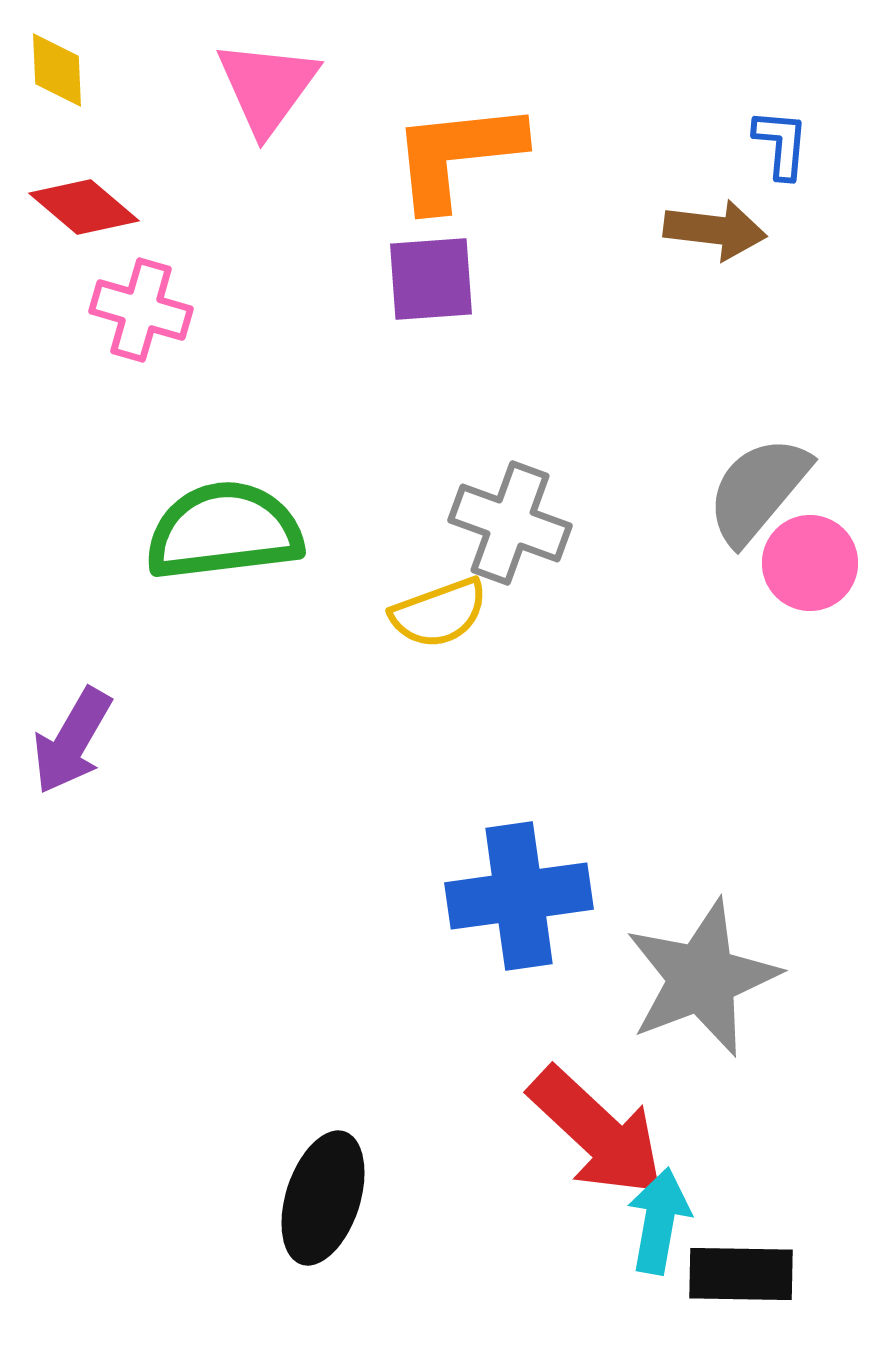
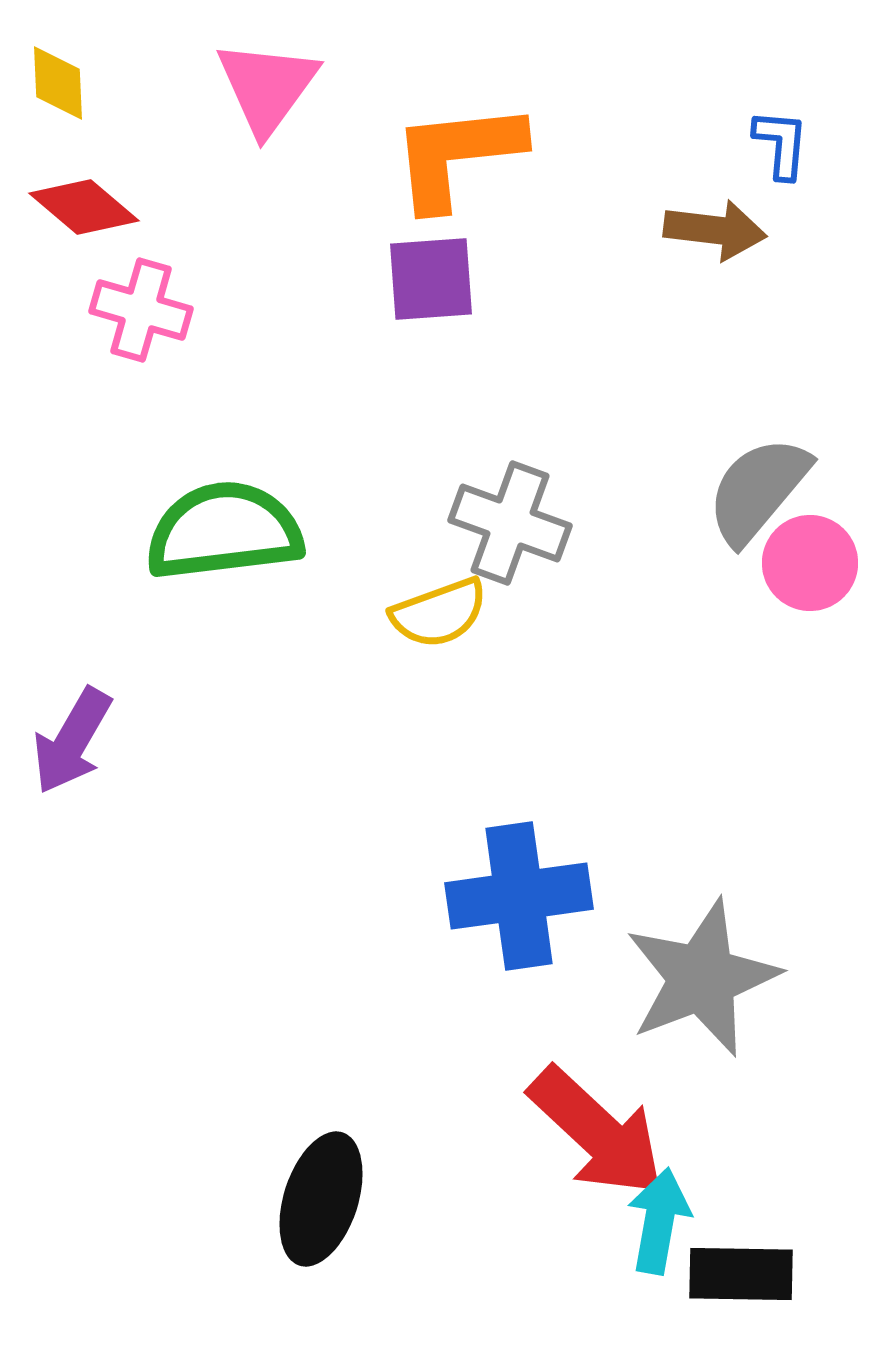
yellow diamond: moved 1 px right, 13 px down
black ellipse: moved 2 px left, 1 px down
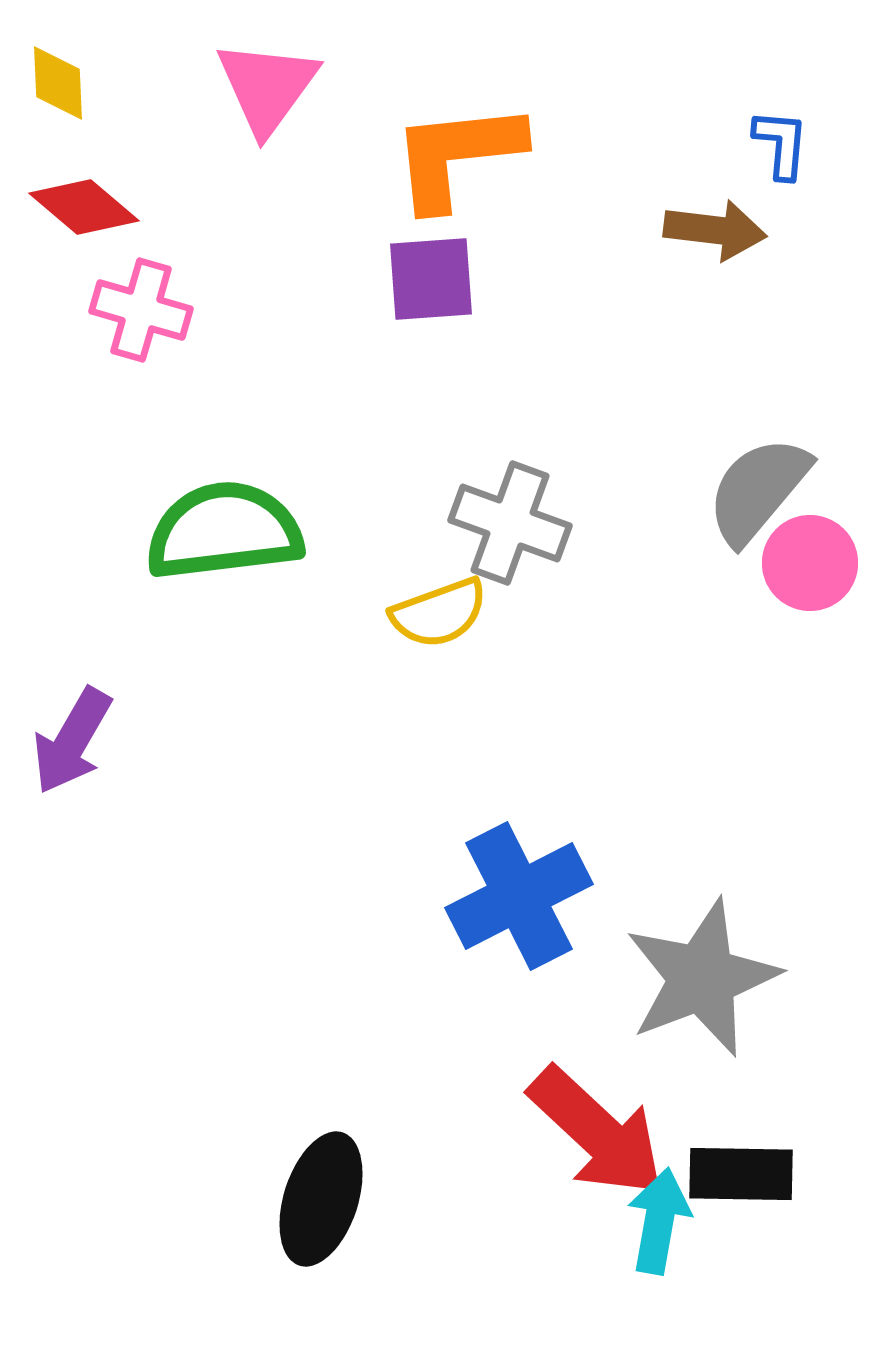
blue cross: rotated 19 degrees counterclockwise
black rectangle: moved 100 px up
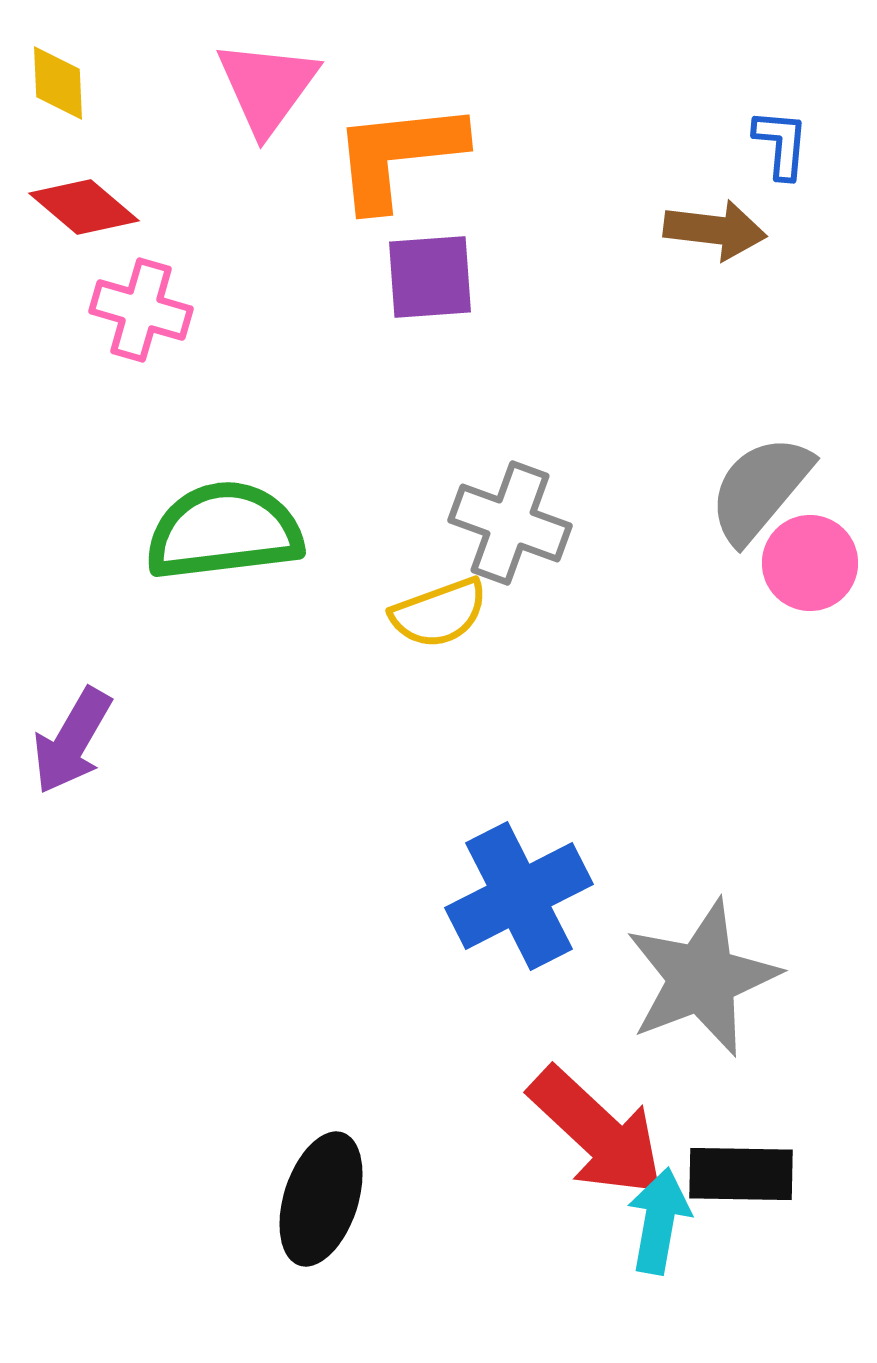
orange L-shape: moved 59 px left
purple square: moved 1 px left, 2 px up
gray semicircle: moved 2 px right, 1 px up
